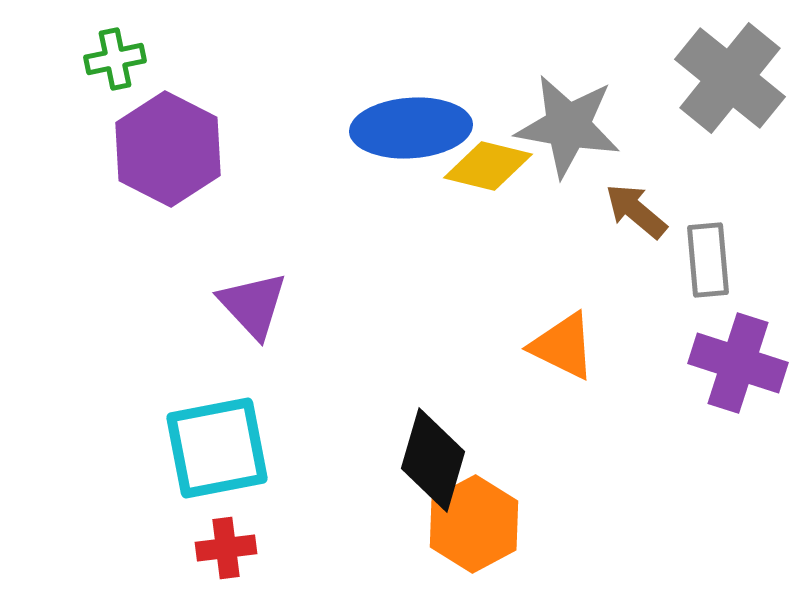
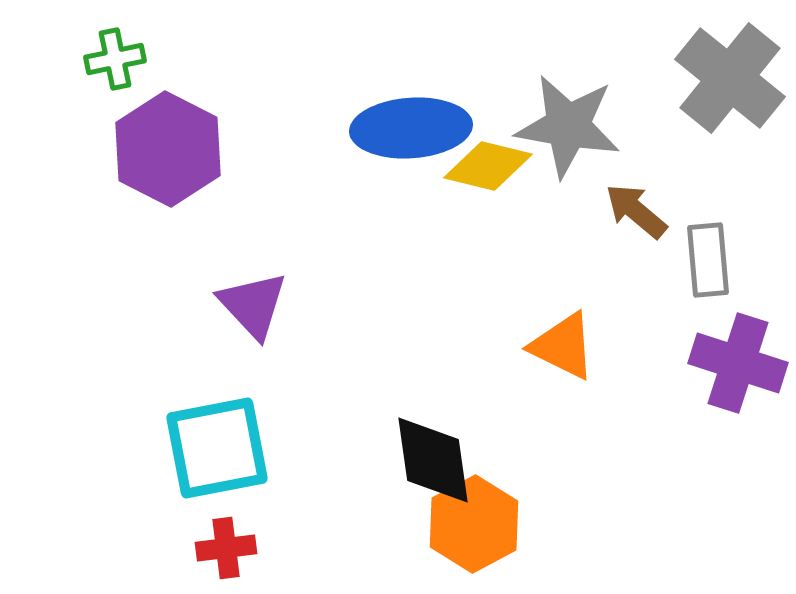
black diamond: rotated 24 degrees counterclockwise
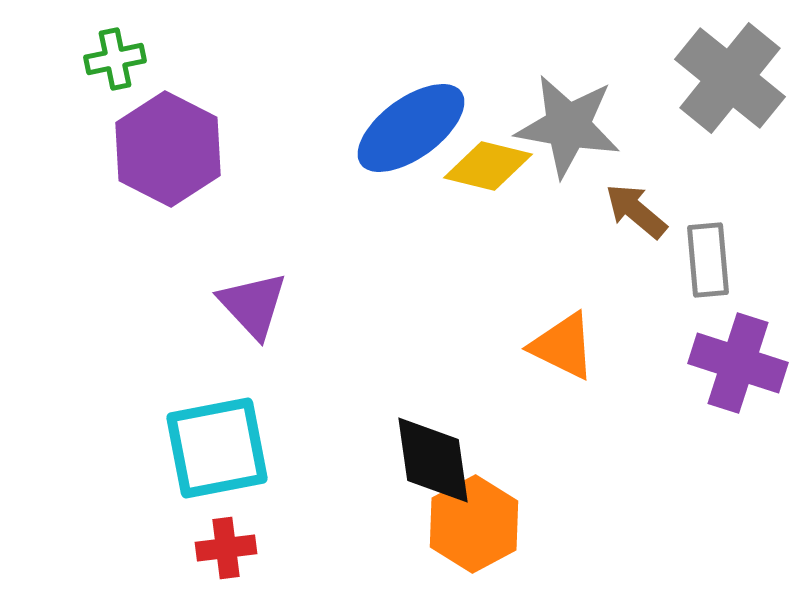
blue ellipse: rotated 32 degrees counterclockwise
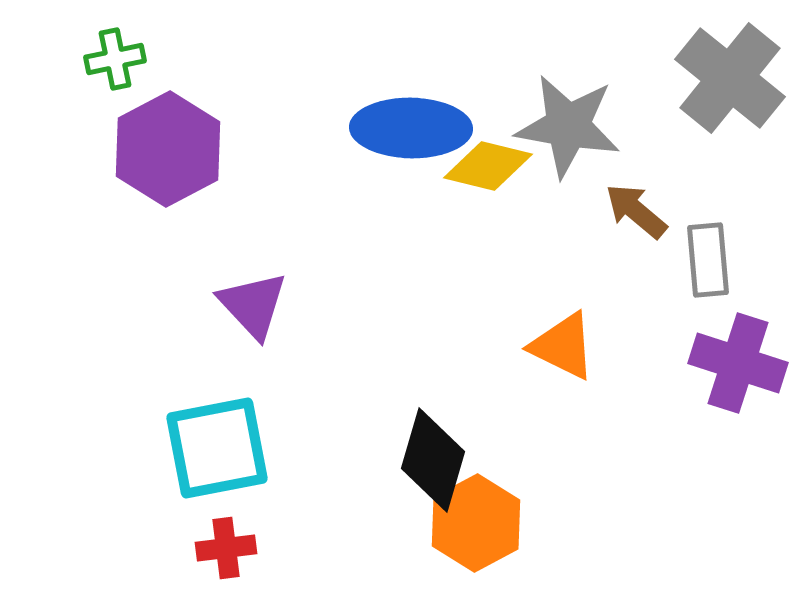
blue ellipse: rotated 37 degrees clockwise
purple hexagon: rotated 5 degrees clockwise
black diamond: rotated 24 degrees clockwise
orange hexagon: moved 2 px right, 1 px up
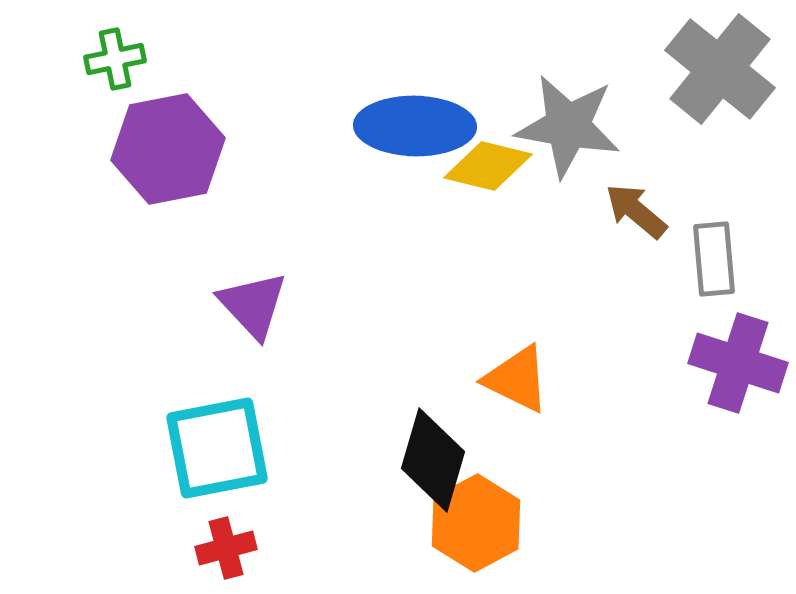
gray cross: moved 10 px left, 9 px up
blue ellipse: moved 4 px right, 2 px up
purple hexagon: rotated 17 degrees clockwise
gray rectangle: moved 6 px right, 1 px up
orange triangle: moved 46 px left, 33 px down
red cross: rotated 8 degrees counterclockwise
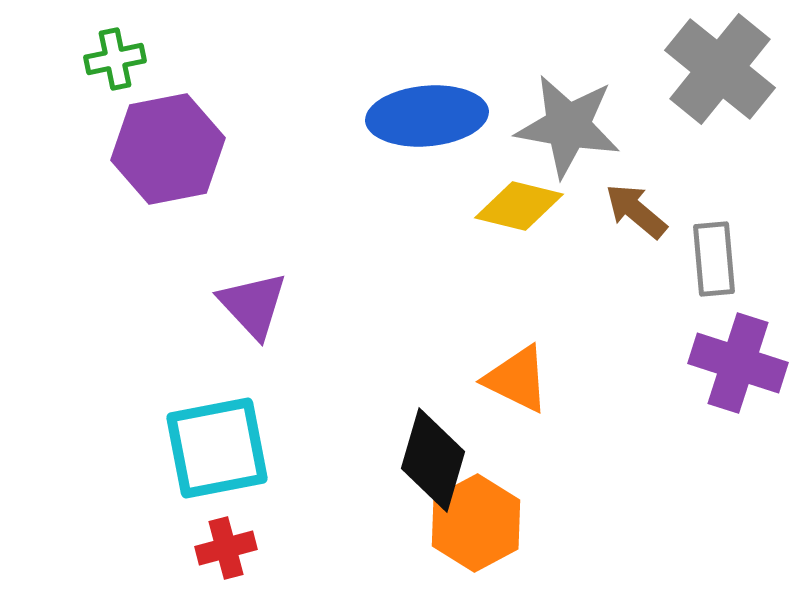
blue ellipse: moved 12 px right, 10 px up; rotated 6 degrees counterclockwise
yellow diamond: moved 31 px right, 40 px down
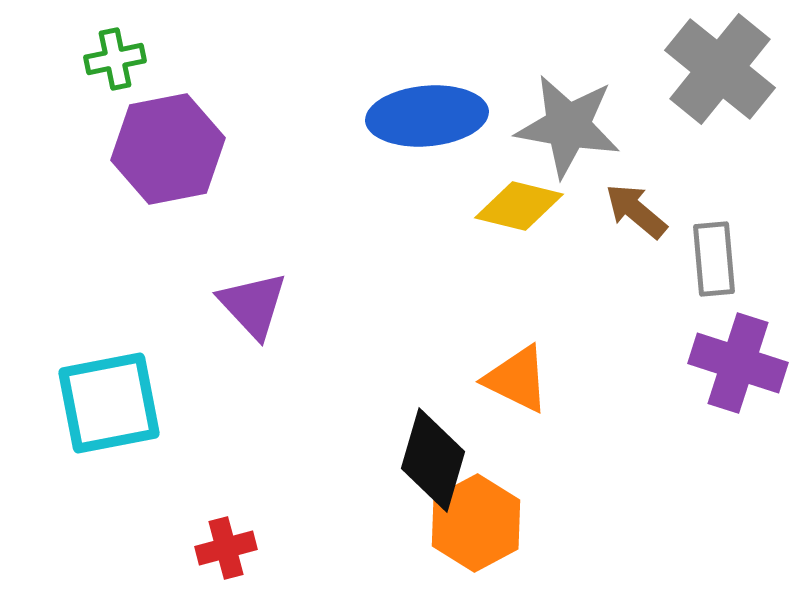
cyan square: moved 108 px left, 45 px up
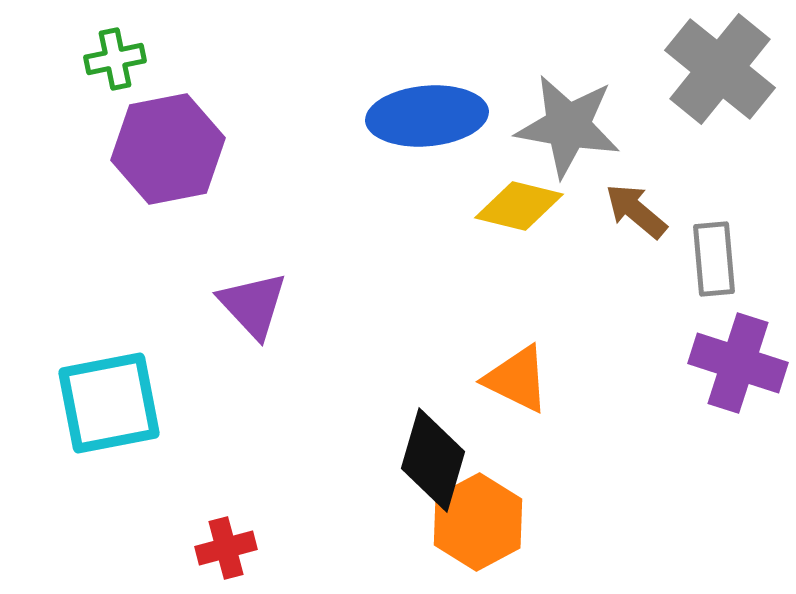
orange hexagon: moved 2 px right, 1 px up
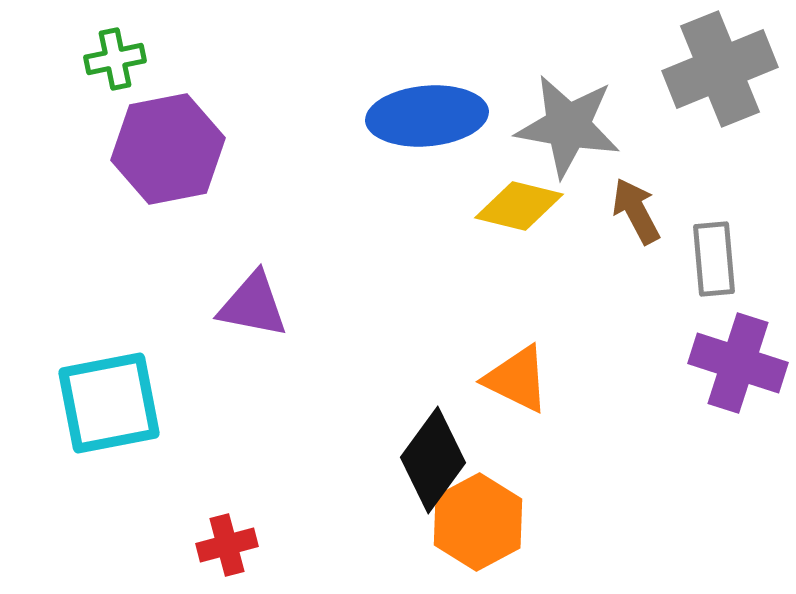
gray cross: rotated 29 degrees clockwise
brown arrow: rotated 22 degrees clockwise
purple triangle: rotated 36 degrees counterclockwise
black diamond: rotated 20 degrees clockwise
red cross: moved 1 px right, 3 px up
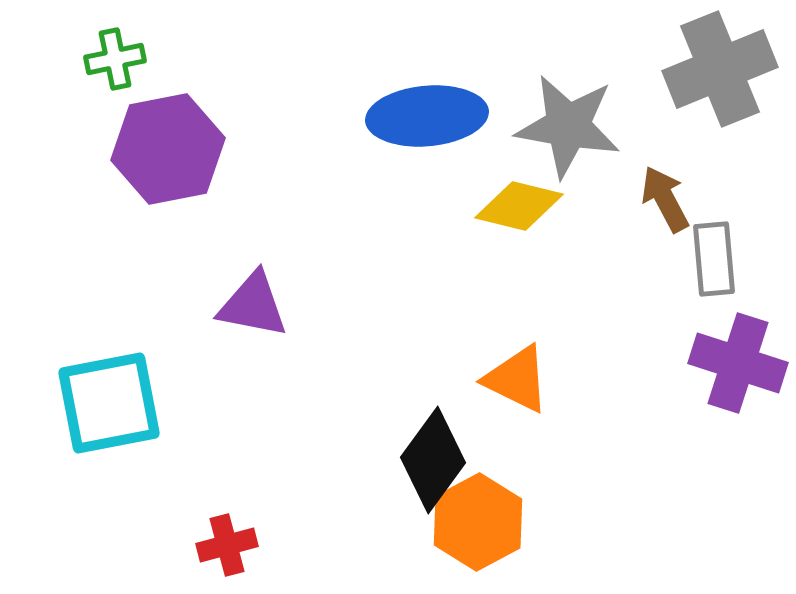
brown arrow: moved 29 px right, 12 px up
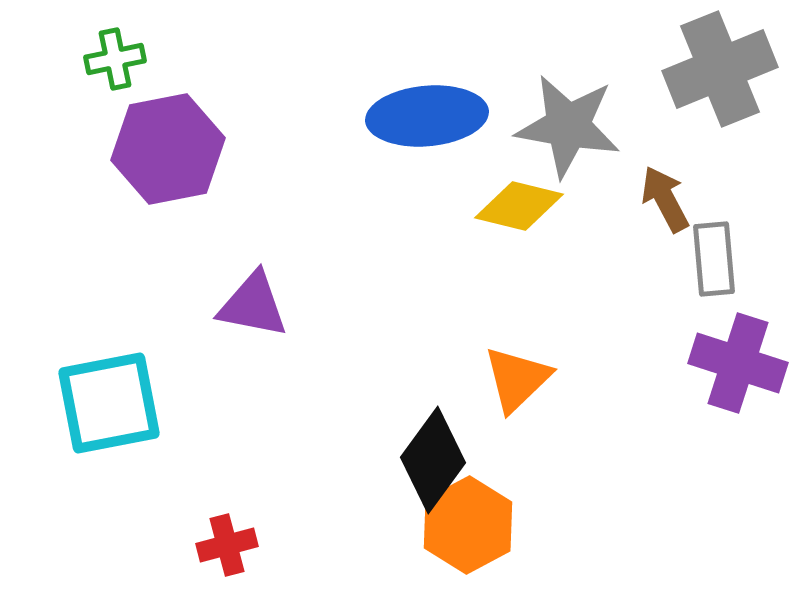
orange triangle: rotated 50 degrees clockwise
orange hexagon: moved 10 px left, 3 px down
